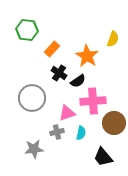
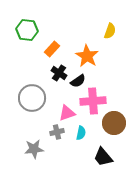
yellow semicircle: moved 3 px left, 8 px up
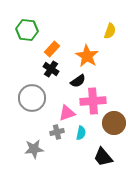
black cross: moved 8 px left, 4 px up
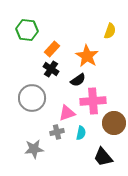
black semicircle: moved 1 px up
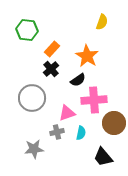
yellow semicircle: moved 8 px left, 9 px up
black cross: rotated 14 degrees clockwise
pink cross: moved 1 px right, 1 px up
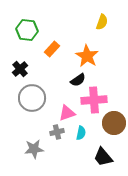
black cross: moved 31 px left
